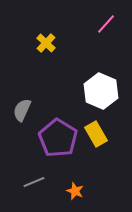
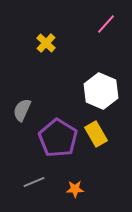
orange star: moved 2 px up; rotated 24 degrees counterclockwise
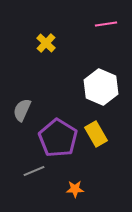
pink line: rotated 40 degrees clockwise
white hexagon: moved 4 px up
gray line: moved 11 px up
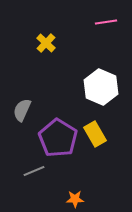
pink line: moved 2 px up
yellow rectangle: moved 1 px left
orange star: moved 10 px down
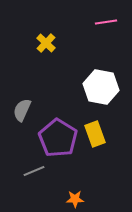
white hexagon: rotated 12 degrees counterclockwise
yellow rectangle: rotated 10 degrees clockwise
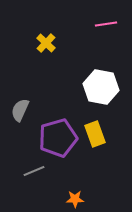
pink line: moved 2 px down
gray semicircle: moved 2 px left
purple pentagon: rotated 24 degrees clockwise
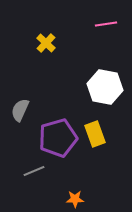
white hexagon: moved 4 px right
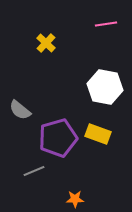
gray semicircle: rotated 75 degrees counterclockwise
yellow rectangle: moved 3 px right; rotated 50 degrees counterclockwise
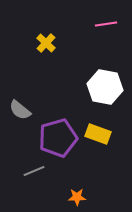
orange star: moved 2 px right, 2 px up
